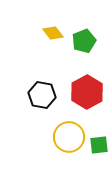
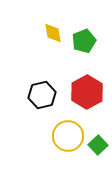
yellow diamond: rotated 30 degrees clockwise
black hexagon: rotated 24 degrees counterclockwise
yellow circle: moved 1 px left, 1 px up
green square: moved 1 px left; rotated 36 degrees counterclockwise
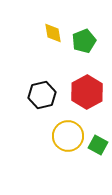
green square: rotated 18 degrees counterclockwise
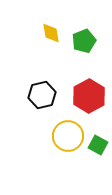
yellow diamond: moved 2 px left
red hexagon: moved 2 px right, 4 px down
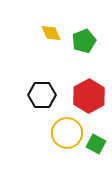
yellow diamond: rotated 15 degrees counterclockwise
black hexagon: rotated 12 degrees clockwise
yellow circle: moved 1 px left, 3 px up
green square: moved 2 px left, 1 px up
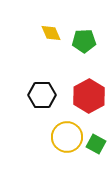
green pentagon: rotated 20 degrees clockwise
yellow circle: moved 4 px down
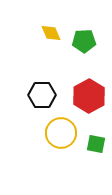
yellow circle: moved 6 px left, 4 px up
green square: rotated 18 degrees counterclockwise
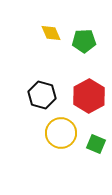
black hexagon: rotated 16 degrees clockwise
green square: rotated 12 degrees clockwise
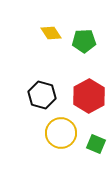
yellow diamond: rotated 10 degrees counterclockwise
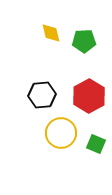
yellow diamond: rotated 20 degrees clockwise
black hexagon: rotated 20 degrees counterclockwise
